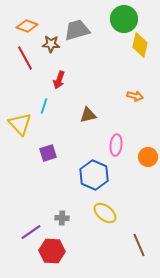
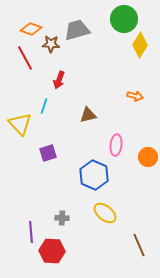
orange diamond: moved 4 px right, 3 px down
yellow diamond: rotated 20 degrees clockwise
purple line: rotated 60 degrees counterclockwise
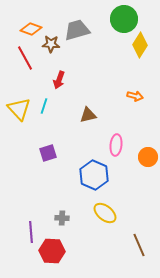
yellow triangle: moved 1 px left, 15 px up
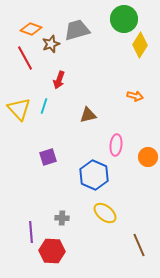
brown star: rotated 24 degrees counterclockwise
purple square: moved 4 px down
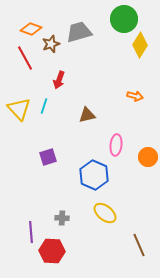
gray trapezoid: moved 2 px right, 2 px down
brown triangle: moved 1 px left
